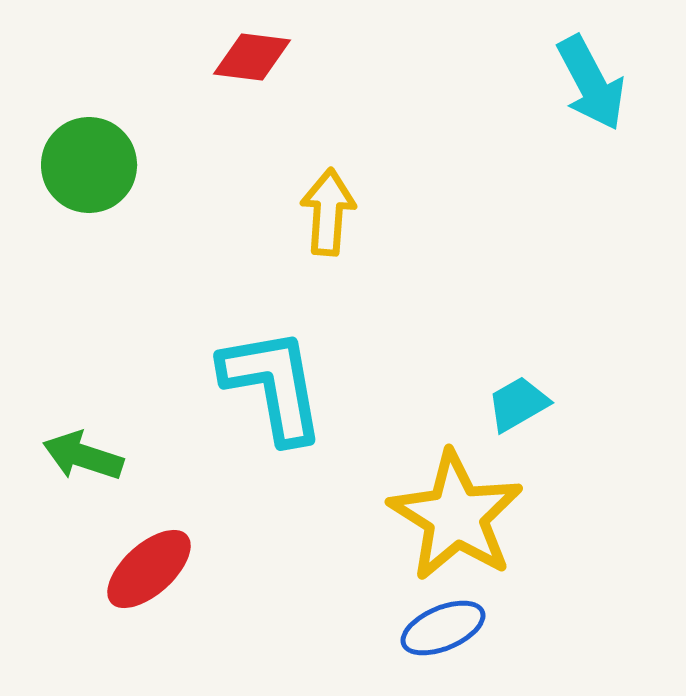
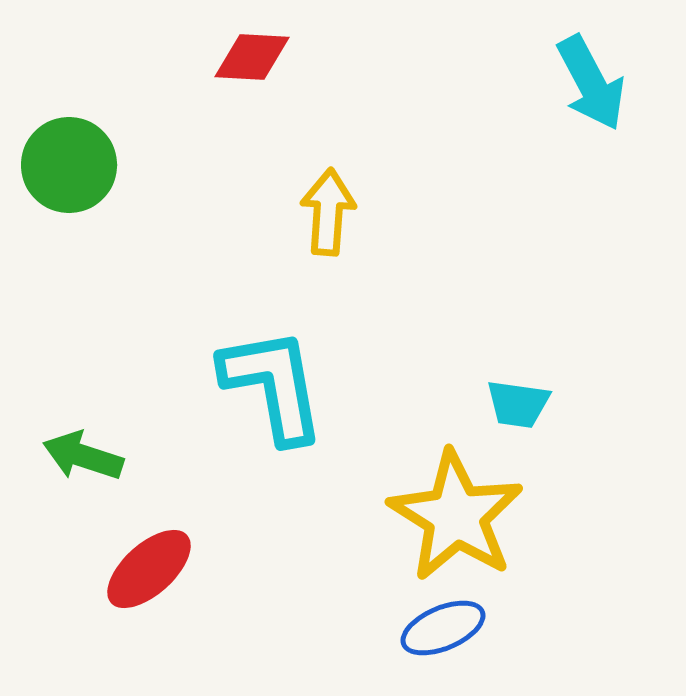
red diamond: rotated 4 degrees counterclockwise
green circle: moved 20 px left
cyan trapezoid: rotated 142 degrees counterclockwise
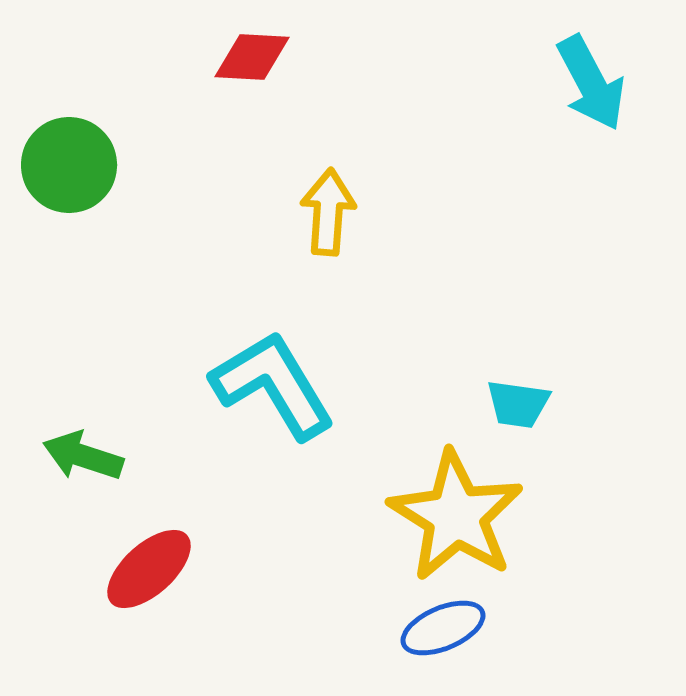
cyan L-shape: rotated 21 degrees counterclockwise
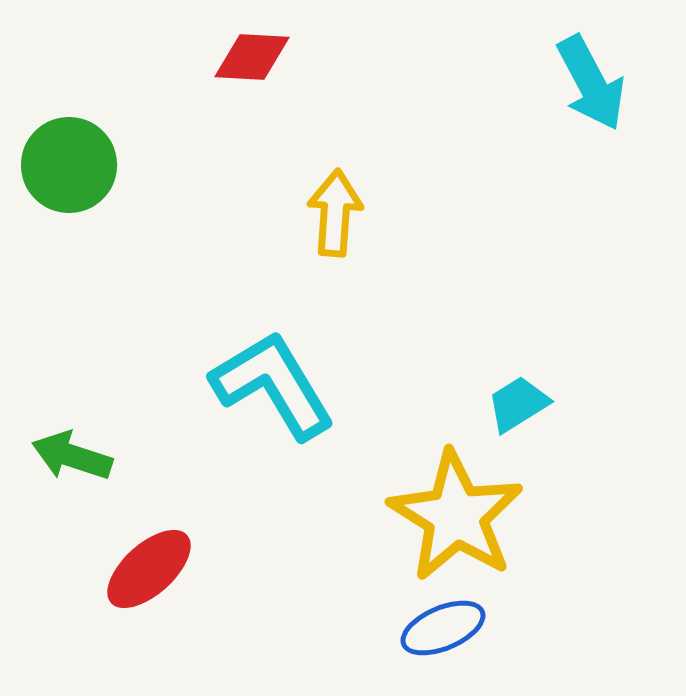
yellow arrow: moved 7 px right, 1 px down
cyan trapezoid: rotated 140 degrees clockwise
green arrow: moved 11 px left
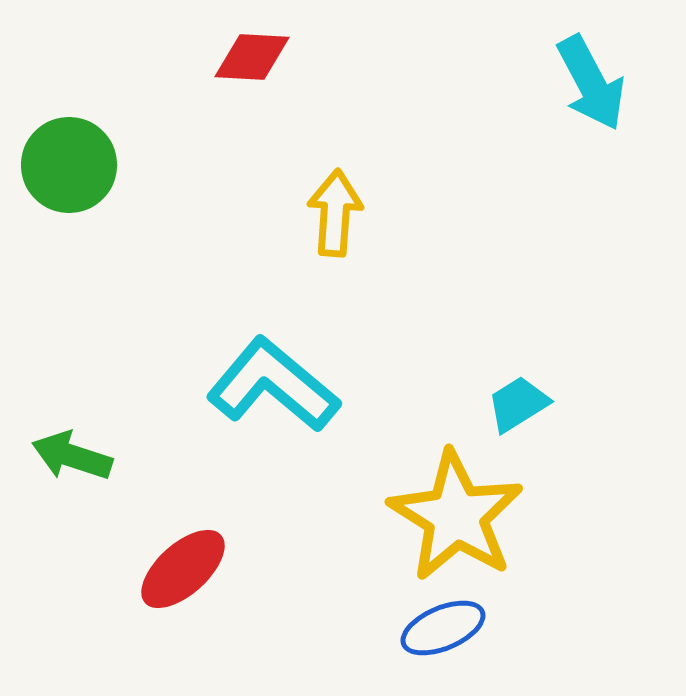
cyan L-shape: rotated 19 degrees counterclockwise
red ellipse: moved 34 px right
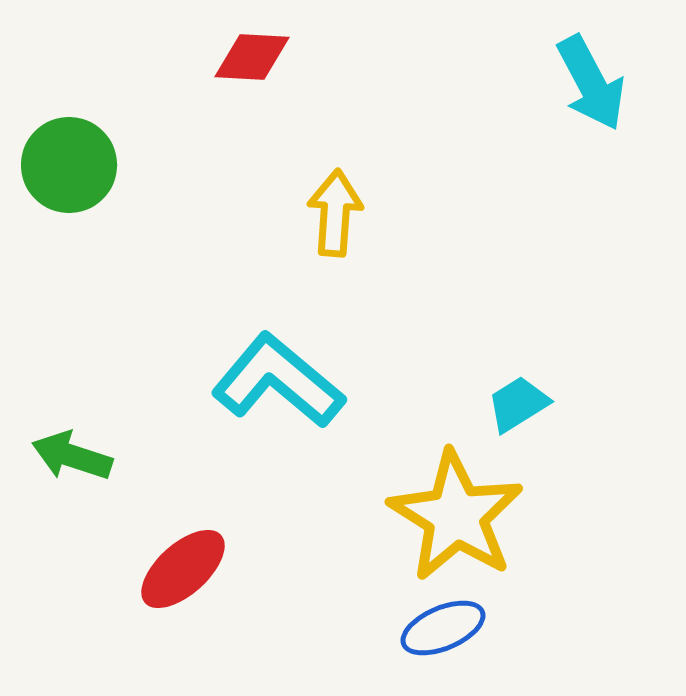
cyan L-shape: moved 5 px right, 4 px up
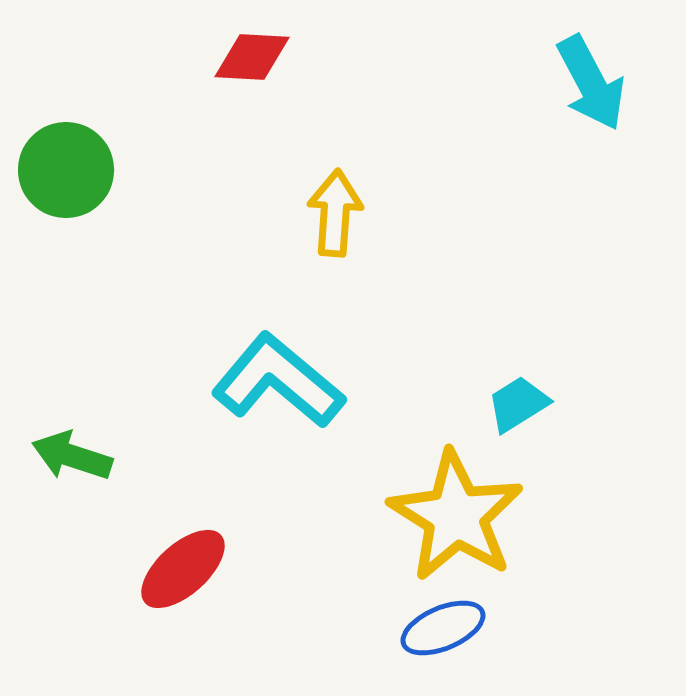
green circle: moved 3 px left, 5 px down
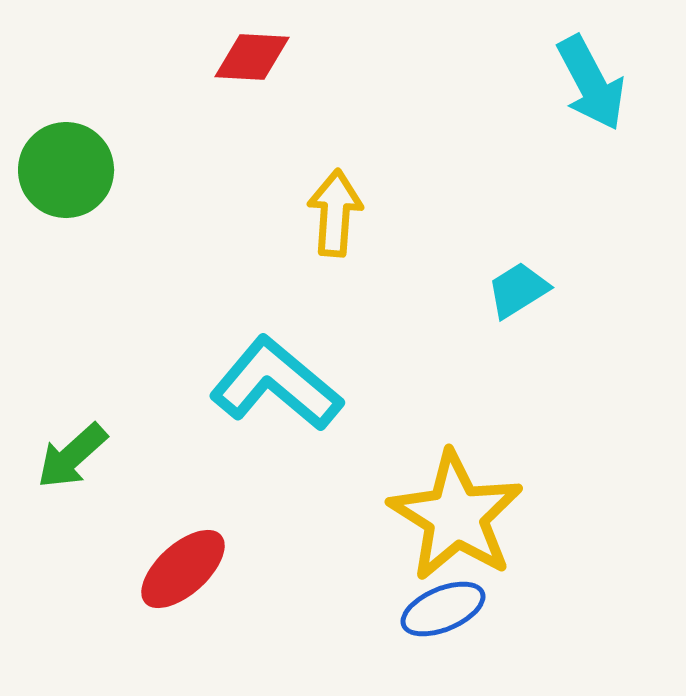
cyan L-shape: moved 2 px left, 3 px down
cyan trapezoid: moved 114 px up
green arrow: rotated 60 degrees counterclockwise
blue ellipse: moved 19 px up
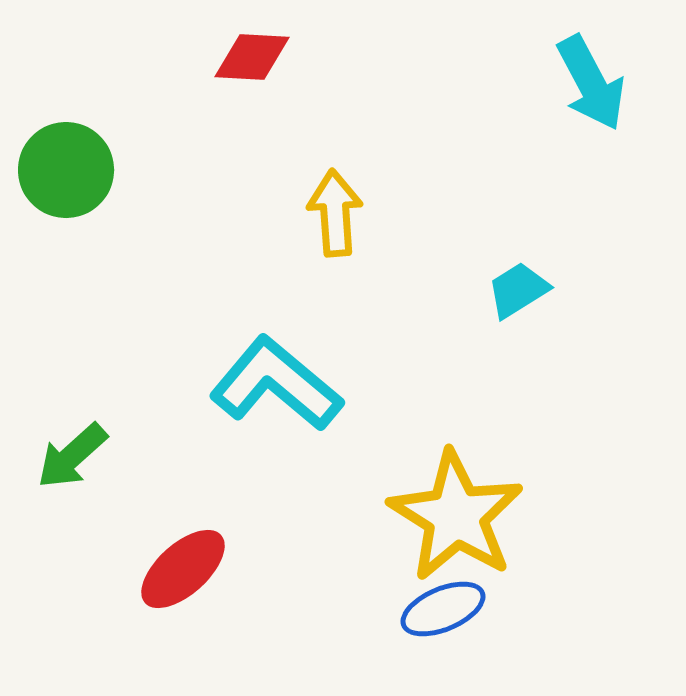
yellow arrow: rotated 8 degrees counterclockwise
